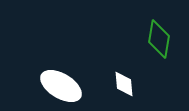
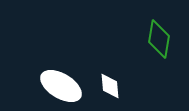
white diamond: moved 14 px left, 2 px down
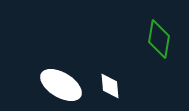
white ellipse: moved 1 px up
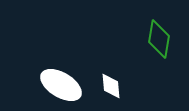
white diamond: moved 1 px right
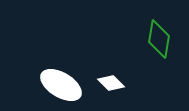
white diamond: moved 3 px up; rotated 40 degrees counterclockwise
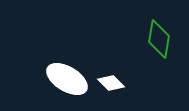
white ellipse: moved 6 px right, 6 px up
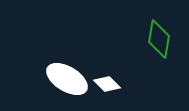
white diamond: moved 4 px left, 1 px down
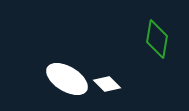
green diamond: moved 2 px left
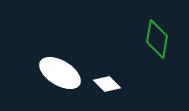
white ellipse: moved 7 px left, 6 px up
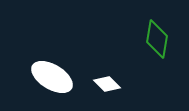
white ellipse: moved 8 px left, 4 px down
